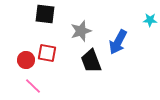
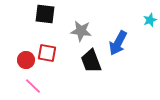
cyan star: rotated 24 degrees counterclockwise
gray star: rotated 25 degrees clockwise
blue arrow: moved 1 px down
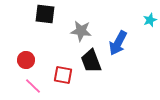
red square: moved 16 px right, 22 px down
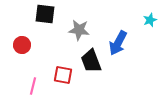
gray star: moved 2 px left, 1 px up
red circle: moved 4 px left, 15 px up
pink line: rotated 60 degrees clockwise
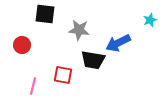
blue arrow: rotated 35 degrees clockwise
black trapezoid: moved 2 px right, 1 px up; rotated 60 degrees counterclockwise
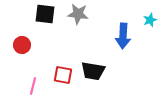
gray star: moved 1 px left, 16 px up
blue arrow: moved 5 px right, 7 px up; rotated 60 degrees counterclockwise
black trapezoid: moved 11 px down
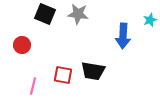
black square: rotated 15 degrees clockwise
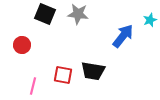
blue arrow: rotated 145 degrees counterclockwise
